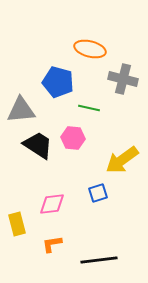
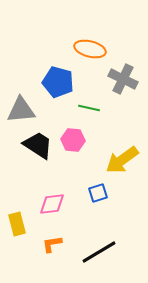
gray cross: rotated 12 degrees clockwise
pink hexagon: moved 2 px down
black line: moved 8 px up; rotated 24 degrees counterclockwise
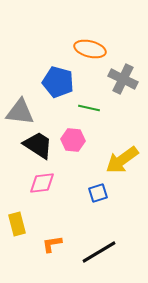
gray triangle: moved 1 px left, 2 px down; rotated 12 degrees clockwise
pink diamond: moved 10 px left, 21 px up
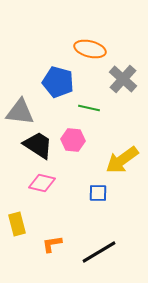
gray cross: rotated 16 degrees clockwise
pink diamond: rotated 20 degrees clockwise
blue square: rotated 18 degrees clockwise
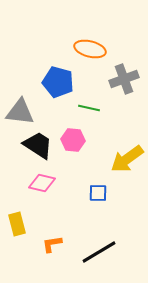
gray cross: moved 1 px right; rotated 28 degrees clockwise
yellow arrow: moved 5 px right, 1 px up
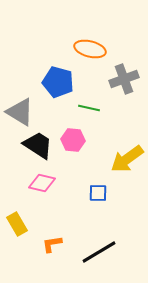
gray triangle: rotated 24 degrees clockwise
yellow rectangle: rotated 15 degrees counterclockwise
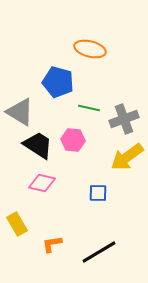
gray cross: moved 40 px down
yellow arrow: moved 2 px up
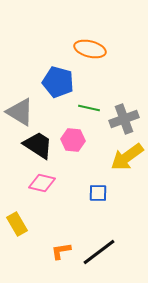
orange L-shape: moved 9 px right, 7 px down
black line: rotated 6 degrees counterclockwise
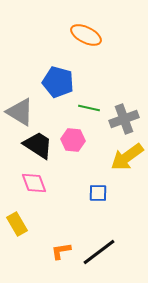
orange ellipse: moved 4 px left, 14 px up; rotated 12 degrees clockwise
pink diamond: moved 8 px left; rotated 56 degrees clockwise
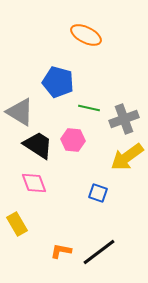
blue square: rotated 18 degrees clockwise
orange L-shape: rotated 20 degrees clockwise
